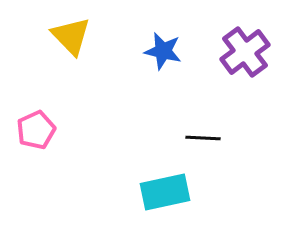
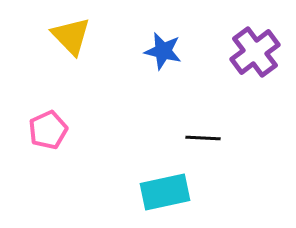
purple cross: moved 10 px right
pink pentagon: moved 12 px right
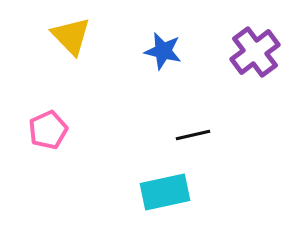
black line: moved 10 px left, 3 px up; rotated 16 degrees counterclockwise
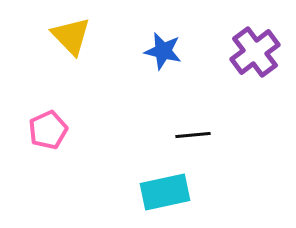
black line: rotated 8 degrees clockwise
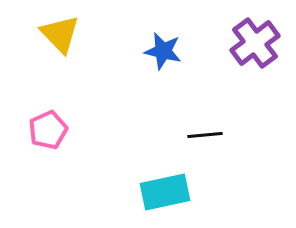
yellow triangle: moved 11 px left, 2 px up
purple cross: moved 9 px up
black line: moved 12 px right
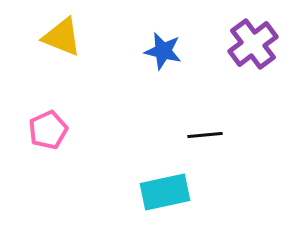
yellow triangle: moved 2 px right, 3 px down; rotated 24 degrees counterclockwise
purple cross: moved 2 px left, 1 px down
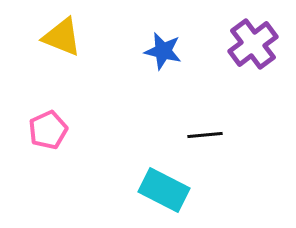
cyan rectangle: moved 1 px left, 2 px up; rotated 39 degrees clockwise
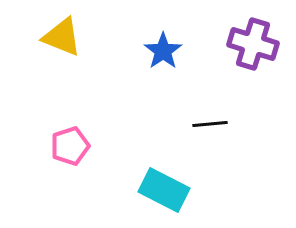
purple cross: rotated 36 degrees counterclockwise
blue star: rotated 24 degrees clockwise
pink pentagon: moved 22 px right, 16 px down; rotated 6 degrees clockwise
black line: moved 5 px right, 11 px up
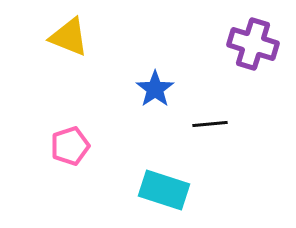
yellow triangle: moved 7 px right
blue star: moved 8 px left, 38 px down
cyan rectangle: rotated 9 degrees counterclockwise
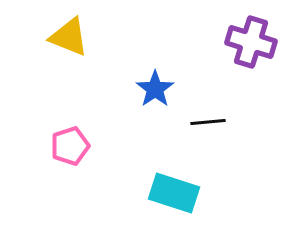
purple cross: moved 2 px left, 2 px up
black line: moved 2 px left, 2 px up
cyan rectangle: moved 10 px right, 3 px down
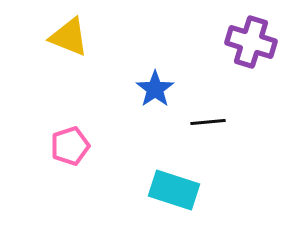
cyan rectangle: moved 3 px up
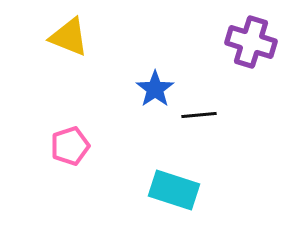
black line: moved 9 px left, 7 px up
